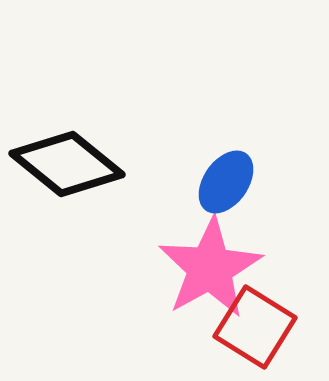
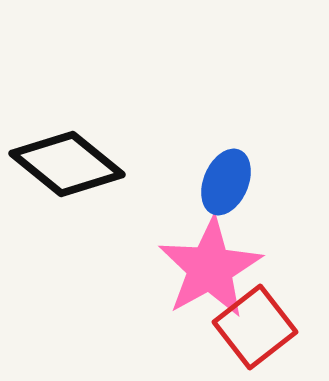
blue ellipse: rotated 12 degrees counterclockwise
red square: rotated 20 degrees clockwise
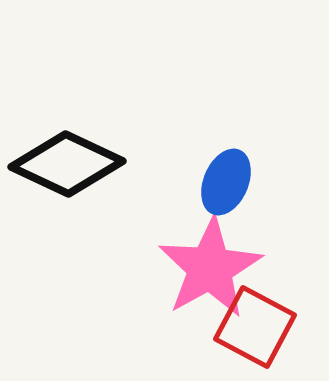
black diamond: rotated 14 degrees counterclockwise
red square: rotated 24 degrees counterclockwise
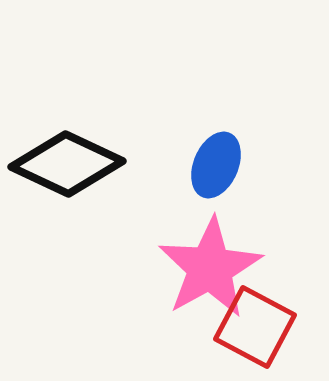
blue ellipse: moved 10 px left, 17 px up
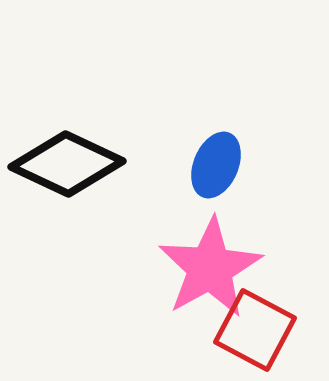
red square: moved 3 px down
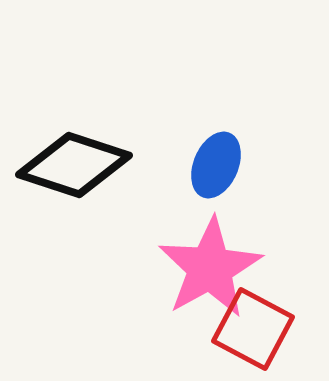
black diamond: moved 7 px right, 1 px down; rotated 7 degrees counterclockwise
red square: moved 2 px left, 1 px up
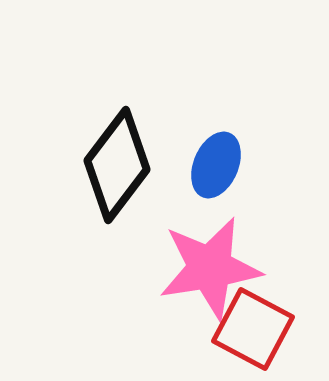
black diamond: moved 43 px right; rotated 71 degrees counterclockwise
pink star: rotated 20 degrees clockwise
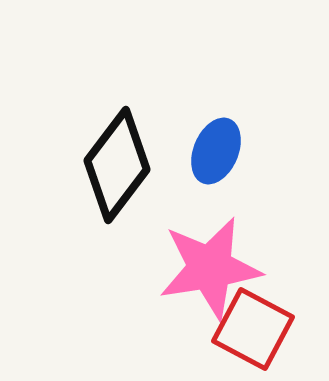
blue ellipse: moved 14 px up
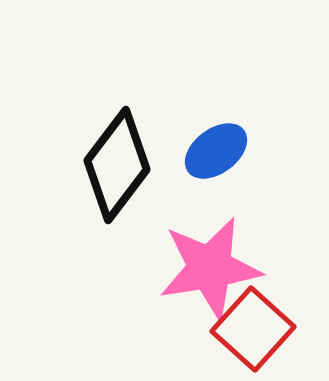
blue ellipse: rotated 30 degrees clockwise
red square: rotated 14 degrees clockwise
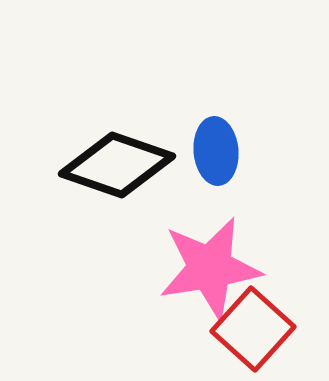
blue ellipse: rotated 58 degrees counterclockwise
black diamond: rotated 72 degrees clockwise
